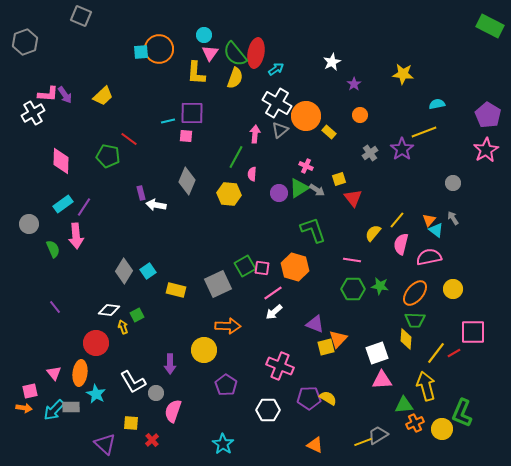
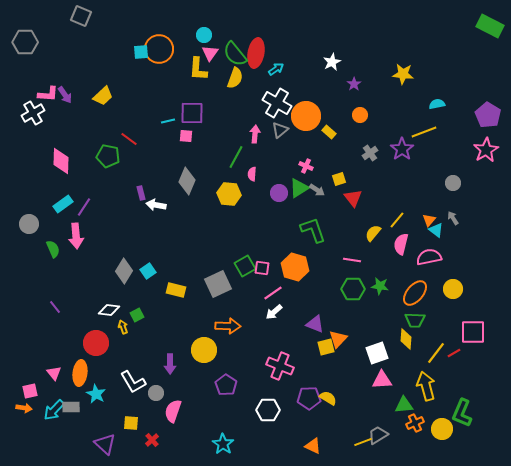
gray hexagon at (25, 42): rotated 20 degrees clockwise
yellow L-shape at (196, 73): moved 2 px right, 4 px up
orange triangle at (315, 445): moved 2 px left, 1 px down
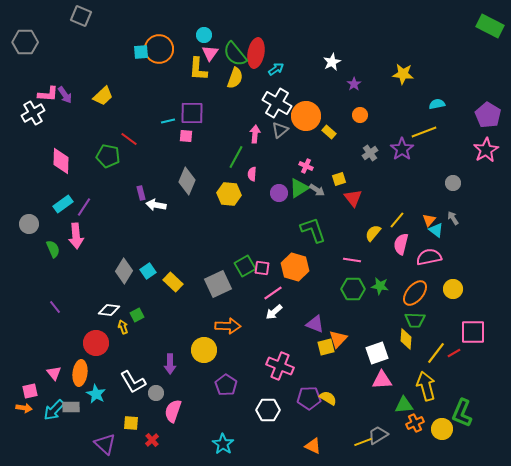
yellow rectangle at (176, 290): moved 3 px left, 8 px up; rotated 30 degrees clockwise
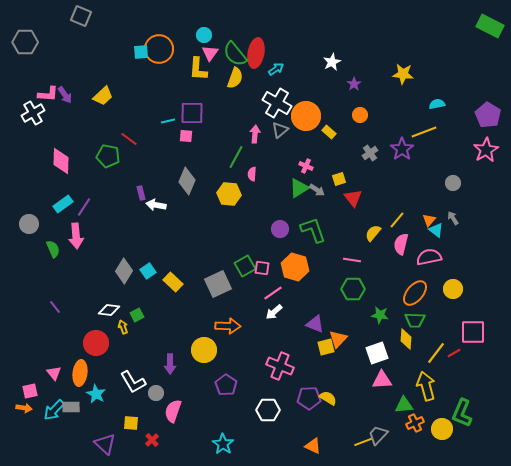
purple circle at (279, 193): moved 1 px right, 36 px down
green star at (380, 286): moved 29 px down
gray trapezoid at (378, 435): rotated 15 degrees counterclockwise
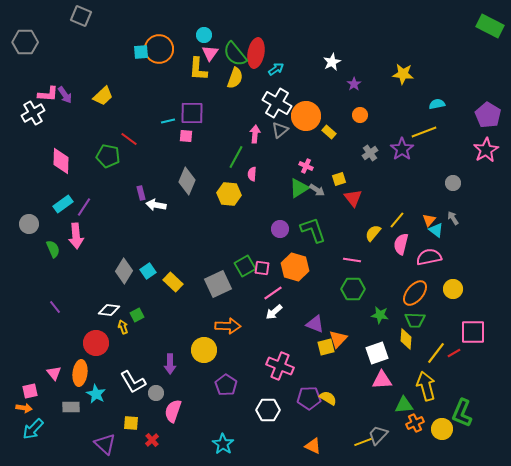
cyan arrow at (54, 410): moved 21 px left, 19 px down
